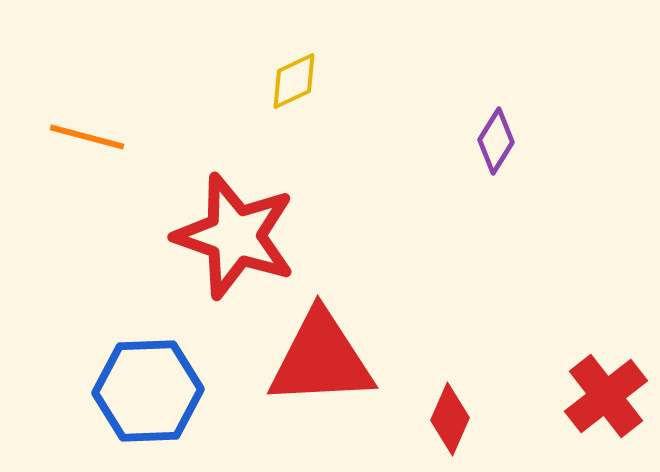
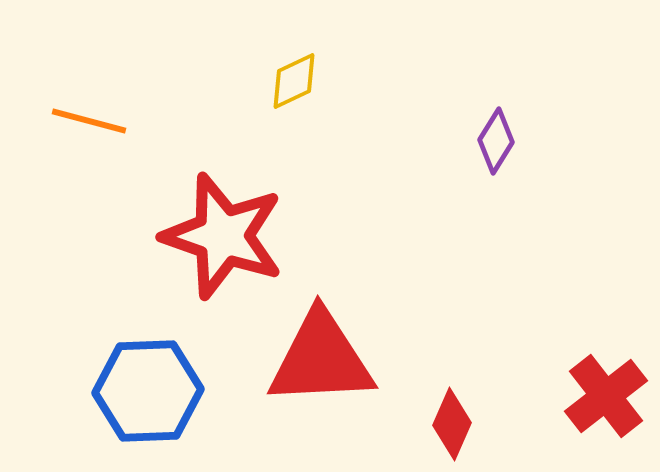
orange line: moved 2 px right, 16 px up
red star: moved 12 px left
red diamond: moved 2 px right, 5 px down
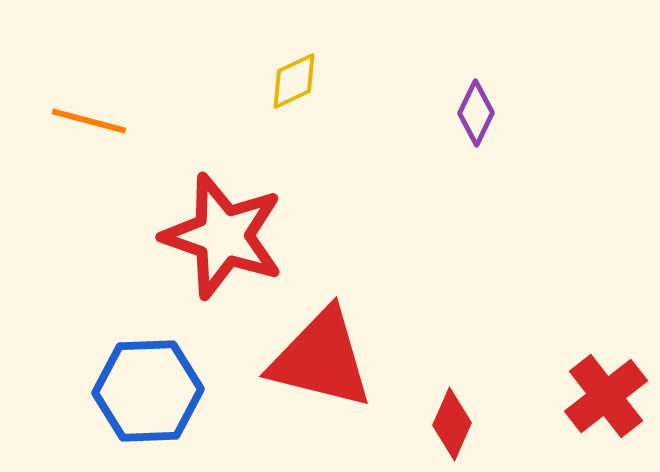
purple diamond: moved 20 px left, 28 px up; rotated 6 degrees counterclockwise
red triangle: rotated 17 degrees clockwise
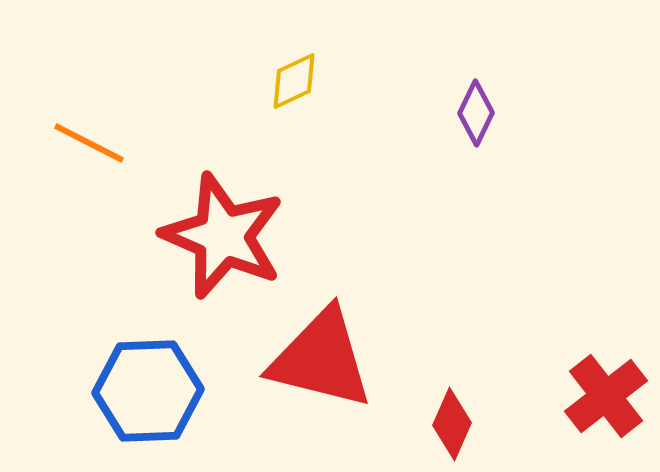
orange line: moved 22 px down; rotated 12 degrees clockwise
red star: rotated 4 degrees clockwise
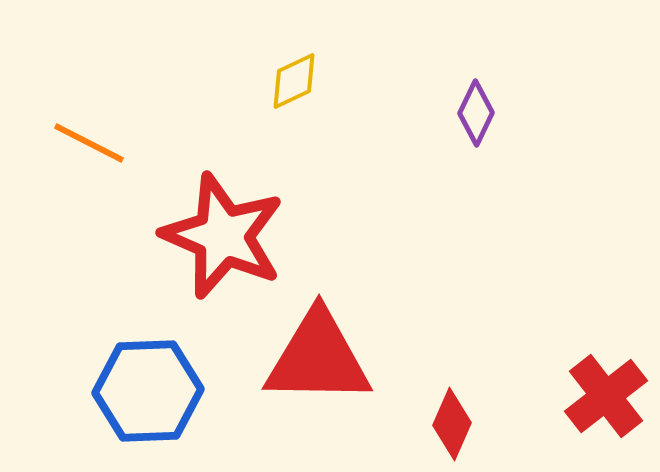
red triangle: moved 3 px left, 1 px up; rotated 13 degrees counterclockwise
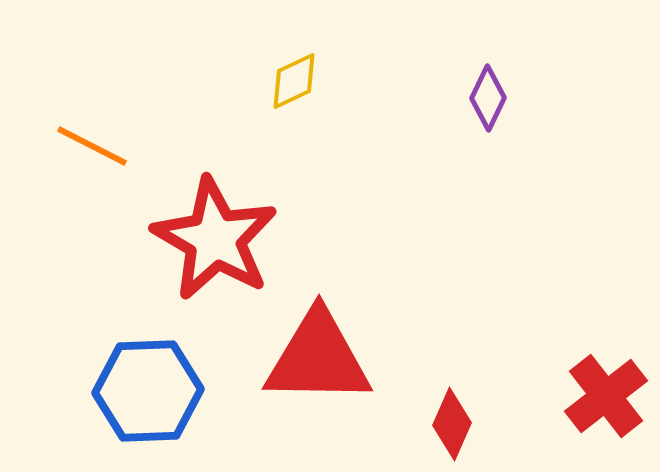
purple diamond: moved 12 px right, 15 px up
orange line: moved 3 px right, 3 px down
red star: moved 8 px left, 3 px down; rotated 7 degrees clockwise
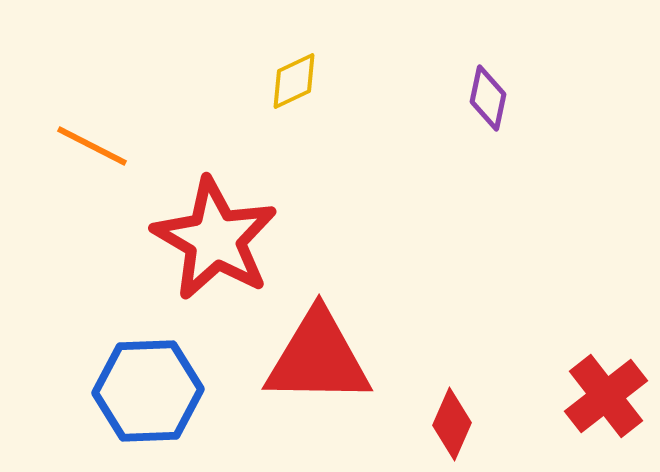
purple diamond: rotated 14 degrees counterclockwise
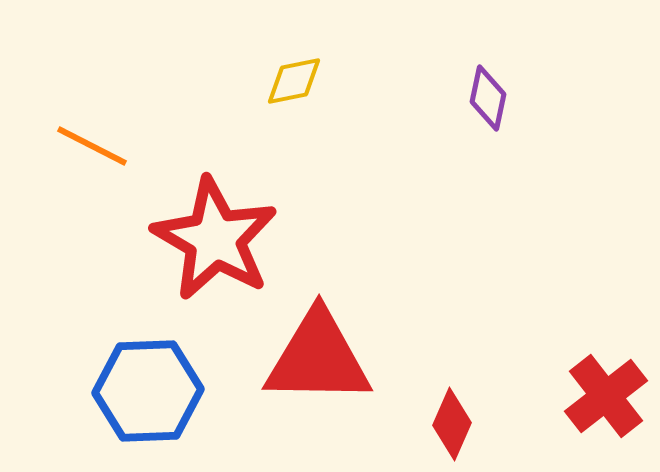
yellow diamond: rotated 14 degrees clockwise
